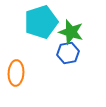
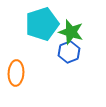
cyan pentagon: moved 1 px right, 2 px down
blue hexagon: moved 1 px right, 1 px up; rotated 10 degrees counterclockwise
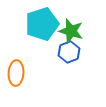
green star: moved 1 px up
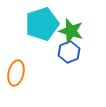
orange ellipse: rotated 10 degrees clockwise
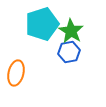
green star: rotated 15 degrees clockwise
blue hexagon: rotated 10 degrees clockwise
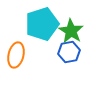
orange ellipse: moved 18 px up
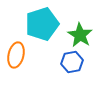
green star: moved 9 px right, 4 px down
blue hexagon: moved 3 px right, 10 px down
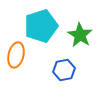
cyan pentagon: moved 1 px left, 2 px down
blue hexagon: moved 8 px left, 8 px down
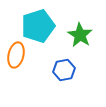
cyan pentagon: moved 3 px left
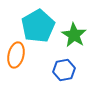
cyan pentagon: rotated 12 degrees counterclockwise
green star: moved 6 px left
